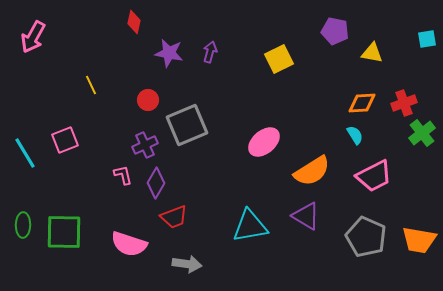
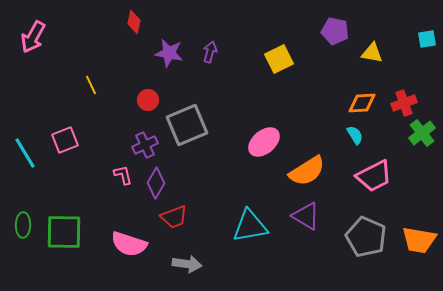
orange semicircle: moved 5 px left
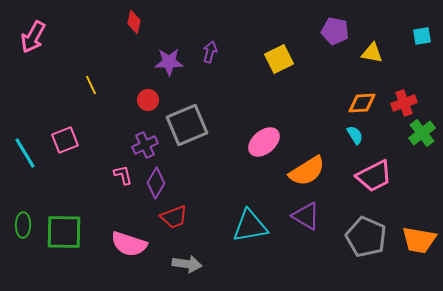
cyan square: moved 5 px left, 3 px up
purple star: moved 9 px down; rotated 12 degrees counterclockwise
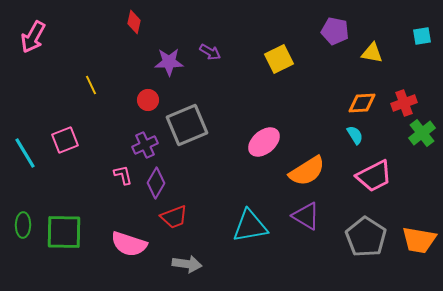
purple arrow: rotated 105 degrees clockwise
gray pentagon: rotated 9 degrees clockwise
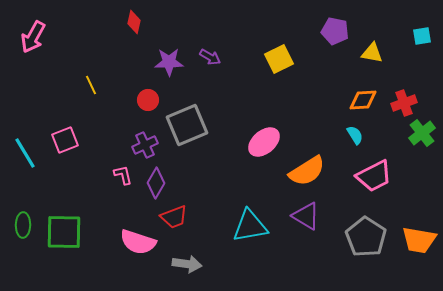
purple arrow: moved 5 px down
orange diamond: moved 1 px right, 3 px up
pink semicircle: moved 9 px right, 2 px up
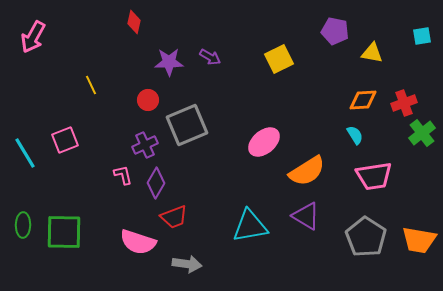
pink trapezoid: rotated 18 degrees clockwise
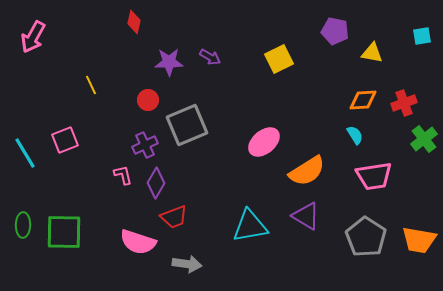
green cross: moved 2 px right, 6 px down
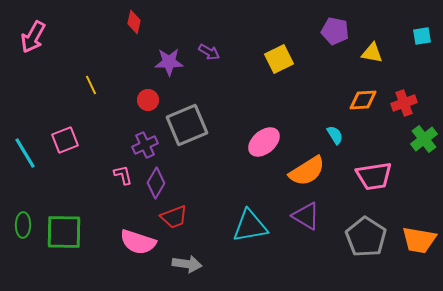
purple arrow: moved 1 px left, 5 px up
cyan semicircle: moved 20 px left
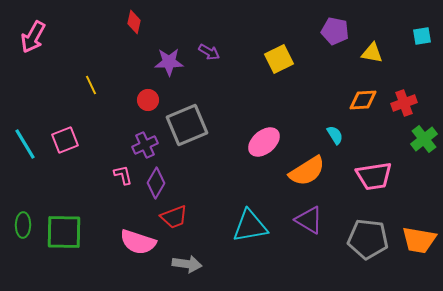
cyan line: moved 9 px up
purple triangle: moved 3 px right, 4 px down
gray pentagon: moved 2 px right, 2 px down; rotated 27 degrees counterclockwise
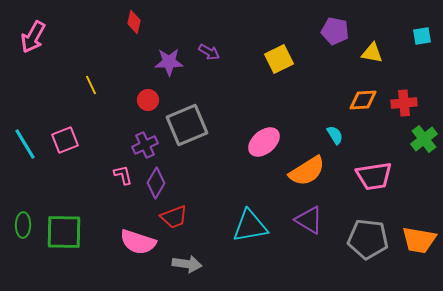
red cross: rotated 15 degrees clockwise
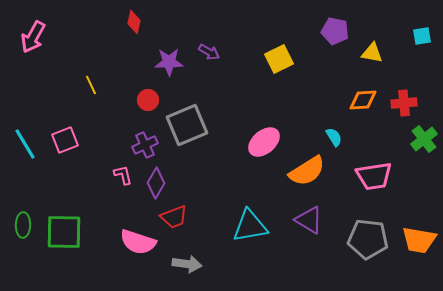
cyan semicircle: moved 1 px left, 2 px down
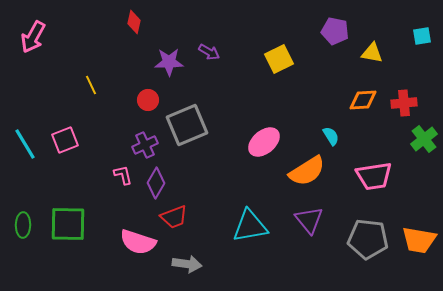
cyan semicircle: moved 3 px left, 1 px up
purple triangle: rotated 20 degrees clockwise
green square: moved 4 px right, 8 px up
